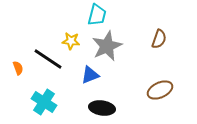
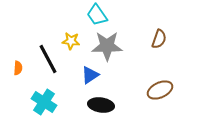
cyan trapezoid: rotated 130 degrees clockwise
gray star: rotated 24 degrees clockwise
black line: rotated 28 degrees clockwise
orange semicircle: rotated 24 degrees clockwise
blue triangle: rotated 12 degrees counterclockwise
black ellipse: moved 1 px left, 3 px up
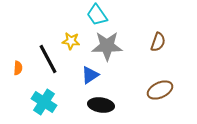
brown semicircle: moved 1 px left, 3 px down
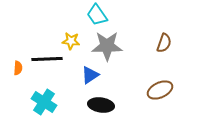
brown semicircle: moved 6 px right, 1 px down
black line: moved 1 px left; rotated 64 degrees counterclockwise
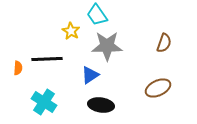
yellow star: moved 10 px up; rotated 24 degrees clockwise
brown ellipse: moved 2 px left, 2 px up
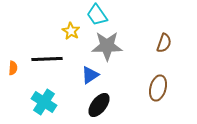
orange semicircle: moved 5 px left
brown ellipse: rotated 50 degrees counterclockwise
black ellipse: moved 2 px left; rotated 60 degrees counterclockwise
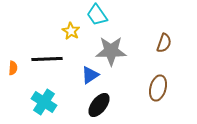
gray star: moved 4 px right, 5 px down
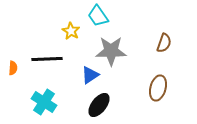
cyan trapezoid: moved 1 px right, 1 px down
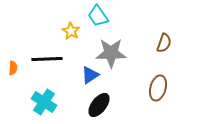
gray star: moved 2 px down
